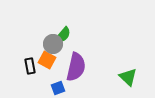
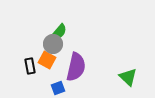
green semicircle: moved 4 px left, 3 px up
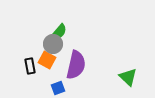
purple semicircle: moved 2 px up
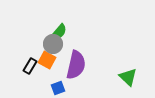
black rectangle: rotated 42 degrees clockwise
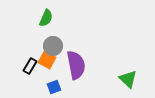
green semicircle: moved 13 px left, 14 px up; rotated 18 degrees counterclockwise
gray circle: moved 2 px down
purple semicircle: rotated 24 degrees counterclockwise
green triangle: moved 2 px down
blue square: moved 4 px left, 1 px up
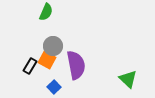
green semicircle: moved 6 px up
blue square: rotated 24 degrees counterclockwise
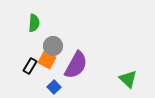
green semicircle: moved 12 px left, 11 px down; rotated 18 degrees counterclockwise
purple semicircle: rotated 40 degrees clockwise
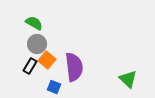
green semicircle: rotated 66 degrees counterclockwise
gray circle: moved 16 px left, 2 px up
orange square: rotated 12 degrees clockwise
purple semicircle: moved 2 px left, 2 px down; rotated 36 degrees counterclockwise
blue square: rotated 24 degrees counterclockwise
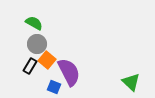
purple semicircle: moved 5 px left, 5 px down; rotated 20 degrees counterclockwise
green triangle: moved 3 px right, 3 px down
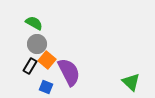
blue square: moved 8 px left
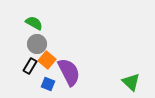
blue square: moved 2 px right, 3 px up
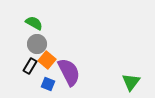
green triangle: rotated 24 degrees clockwise
